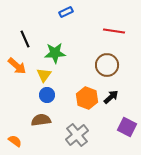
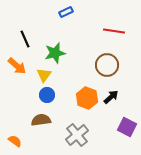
green star: rotated 10 degrees counterclockwise
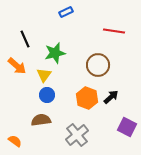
brown circle: moved 9 px left
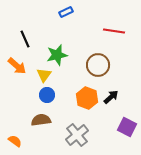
green star: moved 2 px right, 2 px down
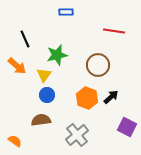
blue rectangle: rotated 24 degrees clockwise
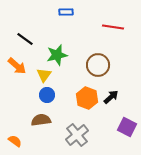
red line: moved 1 px left, 4 px up
black line: rotated 30 degrees counterclockwise
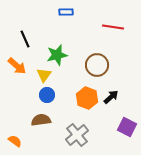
black line: rotated 30 degrees clockwise
brown circle: moved 1 px left
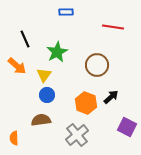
green star: moved 3 px up; rotated 15 degrees counterclockwise
orange hexagon: moved 1 px left, 5 px down
orange semicircle: moved 1 px left, 3 px up; rotated 128 degrees counterclockwise
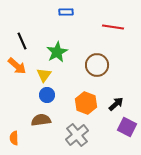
black line: moved 3 px left, 2 px down
black arrow: moved 5 px right, 7 px down
